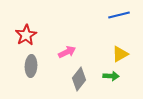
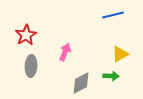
blue line: moved 6 px left
pink arrow: moved 2 px left; rotated 42 degrees counterclockwise
gray diamond: moved 2 px right, 4 px down; rotated 25 degrees clockwise
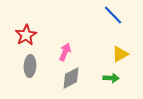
blue line: rotated 60 degrees clockwise
gray ellipse: moved 1 px left
green arrow: moved 2 px down
gray diamond: moved 10 px left, 5 px up
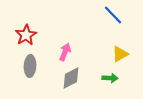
green arrow: moved 1 px left
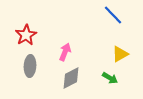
green arrow: rotated 28 degrees clockwise
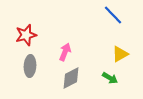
red star: rotated 15 degrees clockwise
